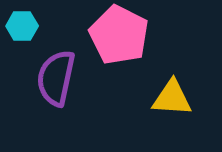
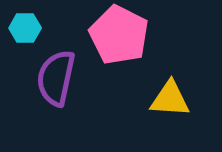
cyan hexagon: moved 3 px right, 2 px down
yellow triangle: moved 2 px left, 1 px down
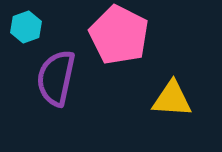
cyan hexagon: moved 1 px right, 1 px up; rotated 20 degrees counterclockwise
yellow triangle: moved 2 px right
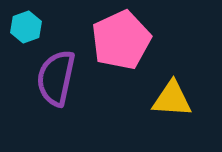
pink pentagon: moved 2 px right, 5 px down; rotated 20 degrees clockwise
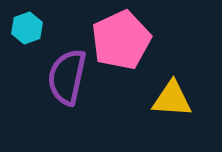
cyan hexagon: moved 1 px right, 1 px down
purple semicircle: moved 11 px right, 1 px up
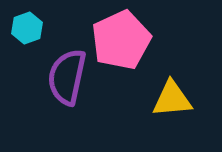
yellow triangle: rotated 9 degrees counterclockwise
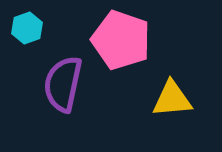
pink pentagon: rotated 28 degrees counterclockwise
purple semicircle: moved 4 px left, 7 px down
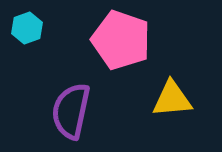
purple semicircle: moved 8 px right, 27 px down
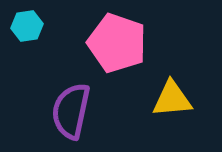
cyan hexagon: moved 2 px up; rotated 12 degrees clockwise
pink pentagon: moved 4 px left, 3 px down
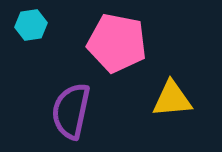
cyan hexagon: moved 4 px right, 1 px up
pink pentagon: rotated 8 degrees counterclockwise
